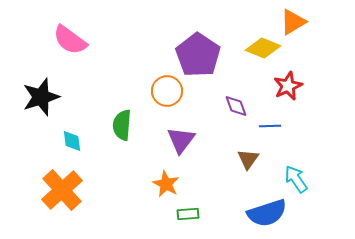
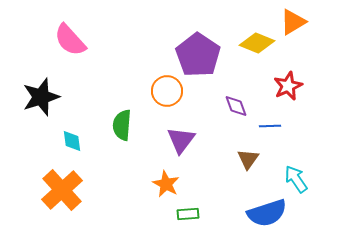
pink semicircle: rotated 12 degrees clockwise
yellow diamond: moved 6 px left, 5 px up
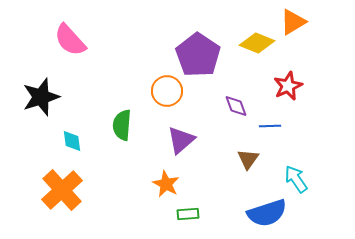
purple triangle: rotated 12 degrees clockwise
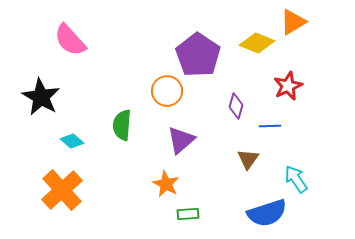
black star: rotated 24 degrees counterclockwise
purple diamond: rotated 35 degrees clockwise
cyan diamond: rotated 40 degrees counterclockwise
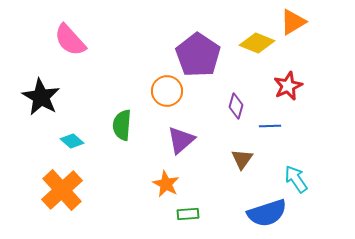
brown triangle: moved 6 px left
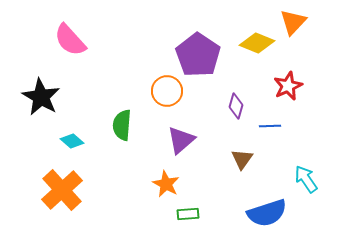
orange triangle: rotated 16 degrees counterclockwise
cyan arrow: moved 10 px right
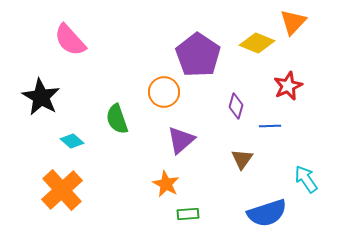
orange circle: moved 3 px left, 1 px down
green semicircle: moved 5 px left, 6 px up; rotated 24 degrees counterclockwise
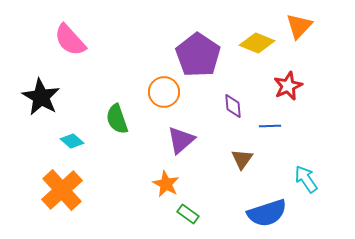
orange triangle: moved 6 px right, 4 px down
purple diamond: moved 3 px left; rotated 20 degrees counterclockwise
green rectangle: rotated 40 degrees clockwise
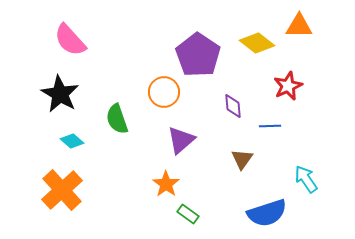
orange triangle: rotated 48 degrees clockwise
yellow diamond: rotated 16 degrees clockwise
black star: moved 19 px right, 3 px up
orange star: rotated 8 degrees clockwise
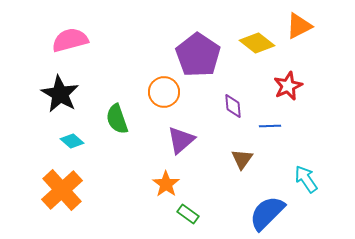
orange triangle: rotated 28 degrees counterclockwise
pink semicircle: rotated 117 degrees clockwise
blue semicircle: rotated 153 degrees clockwise
